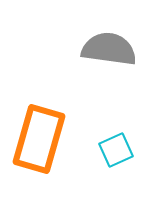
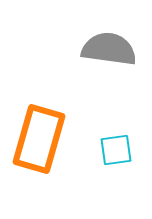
cyan square: rotated 16 degrees clockwise
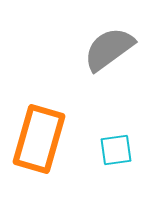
gray semicircle: rotated 44 degrees counterclockwise
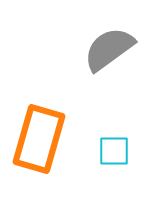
cyan square: moved 2 px left, 1 px down; rotated 8 degrees clockwise
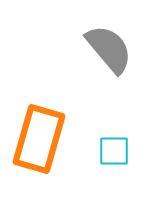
gray semicircle: rotated 86 degrees clockwise
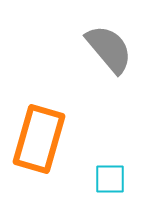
cyan square: moved 4 px left, 28 px down
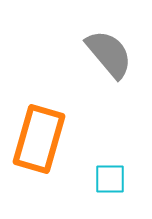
gray semicircle: moved 5 px down
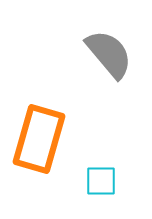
cyan square: moved 9 px left, 2 px down
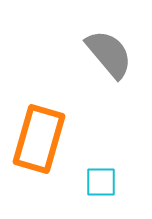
cyan square: moved 1 px down
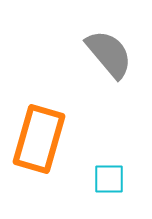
cyan square: moved 8 px right, 3 px up
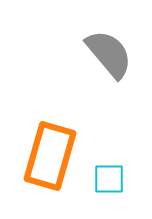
orange rectangle: moved 11 px right, 17 px down
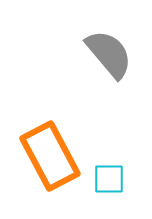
orange rectangle: rotated 44 degrees counterclockwise
